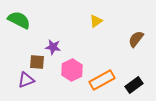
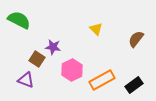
yellow triangle: moved 8 px down; rotated 40 degrees counterclockwise
brown square: moved 3 px up; rotated 28 degrees clockwise
purple triangle: rotated 42 degrees clockwise
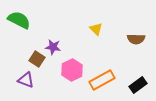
brown semicircle: rotated 126 degrees counterclockwise
black rectangle: moved 4 px right
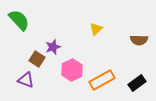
green semicircle: rotated 20 degrees clockwise
yellow triangle: rotated 32 degrees clockwise
brown semicircle: moved 3 px right, 1 px down
purple star: rotated 28 degrees counterclockwise
black rectangle: moved 1 px left, 2 px up
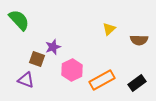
yellow triangle: moved 13 px right
brown square: rotated 14 degrees counterclockwise
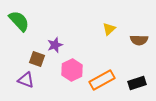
green semicircle: moved 1 px down
purple star: moved 2 px right, 2 px up
black rectangle: rotated 18 degrees clockwise
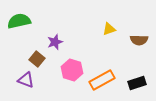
green semicircle: rotated 60 degrees counterclockwise
yellow triangle: rotated 24 degrees clockwise
purple star: moved 3 px up
brown square: rotated 21 degrees clockwise
pink hexagon: rotated 15 degrees counterclockwise
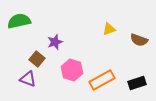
brown semicircle: rotated 18 degrees clockwise
purple triangle: moved 2 px right, 1 px up
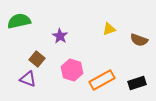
purple star: moved 5 px right, 6 px up; rotated 21 degrees counterclockwise
